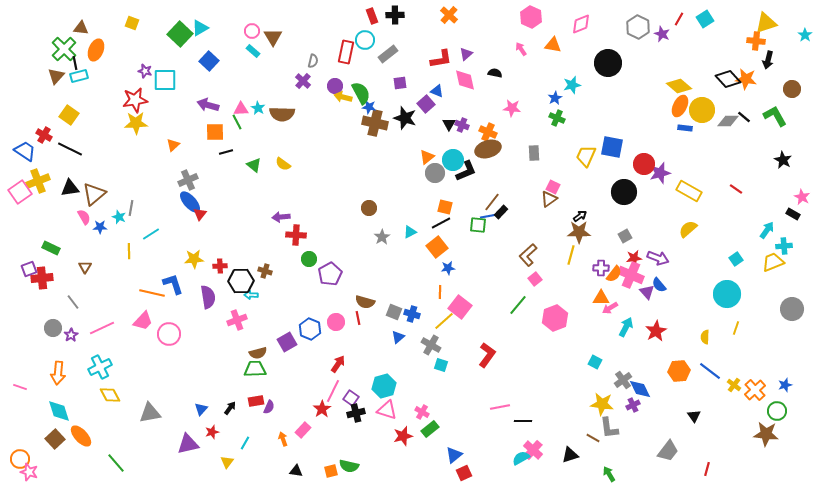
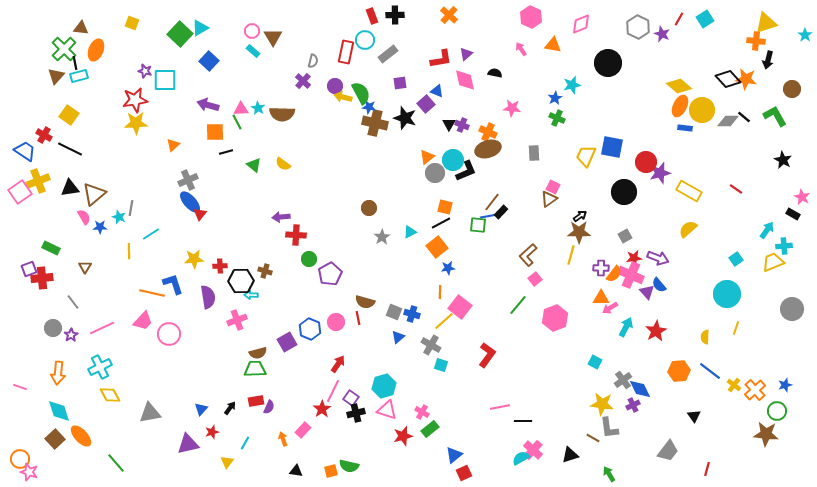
red circle at (644, 164): moved 2 px right, 2 px up
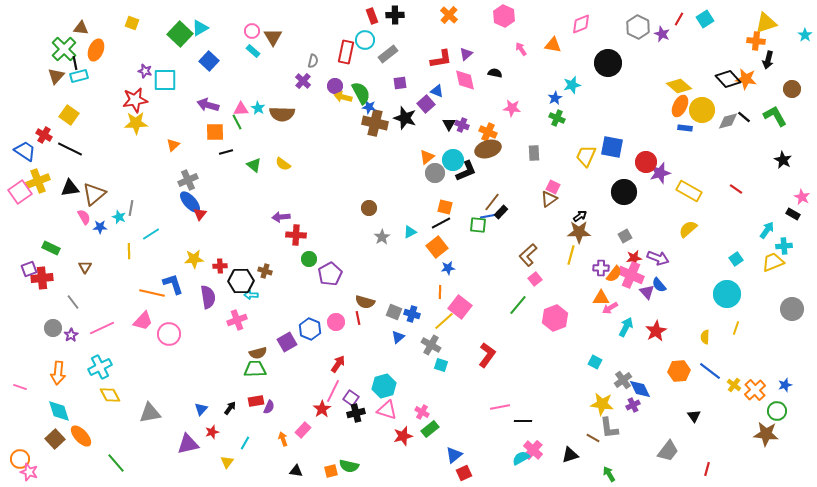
pink hexagon at (531, 17): moved 27 px left, 1 px up
gray diamond at (728, 121): rotated 15 degrees counterclockwise
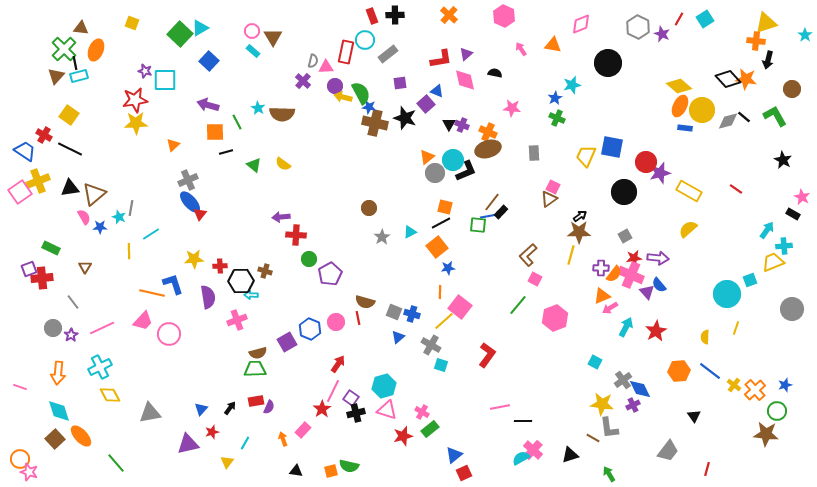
pink triangle at (241, 109): moved 85 px right, 42 px up
purple arrow at (658, 258): rotated 15 degrees counterclockwise
cyan square at (736, 259): moved 14 px right, 21 px down; rotated 16 degrees clockwise
pink square at (535, 279): rotated 24 degrees counterclockwise
orange triangle at (601, 298): moved 1 px right, 2 px up; rotated 24 degrees counterclockwise
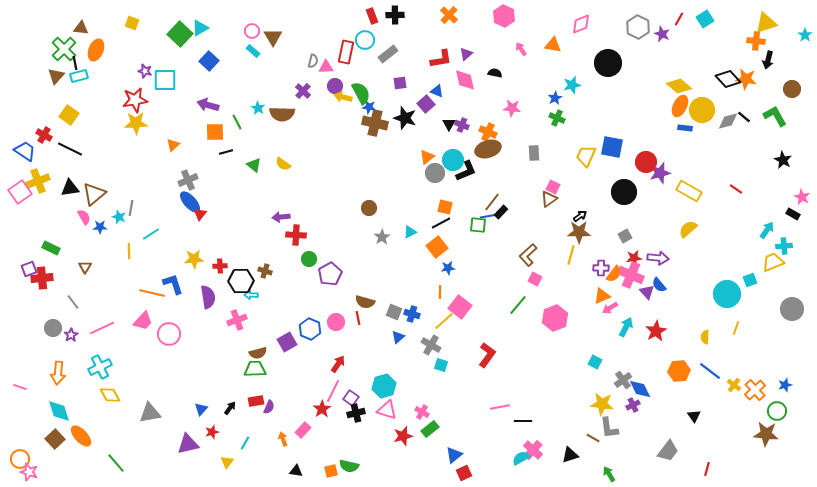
purple cross at (303, 81): moved 10 px down
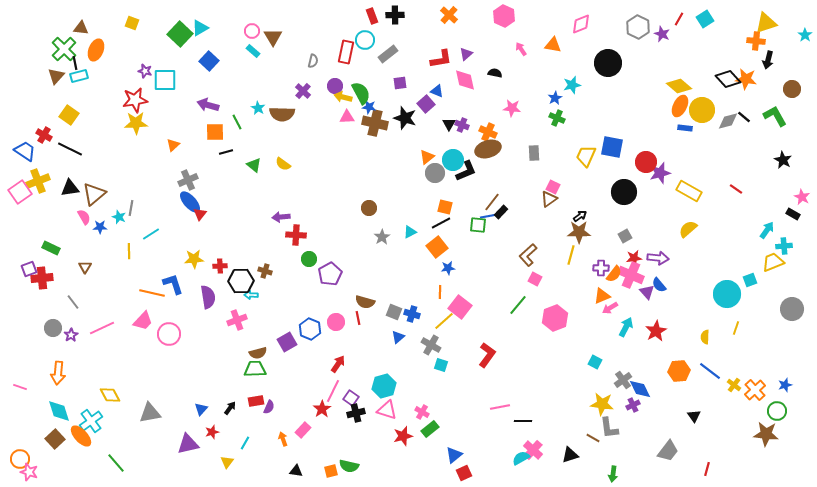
pink triangle at (326, 67): moved 21 px right, 50 px down
cyan cross at (100, 367): moved 9 px left, 54 px down; rotated 10 degrees counterclockwise
green arrow at (609, 474): moved 4 px right; rotated 140 degrees counterclockwise
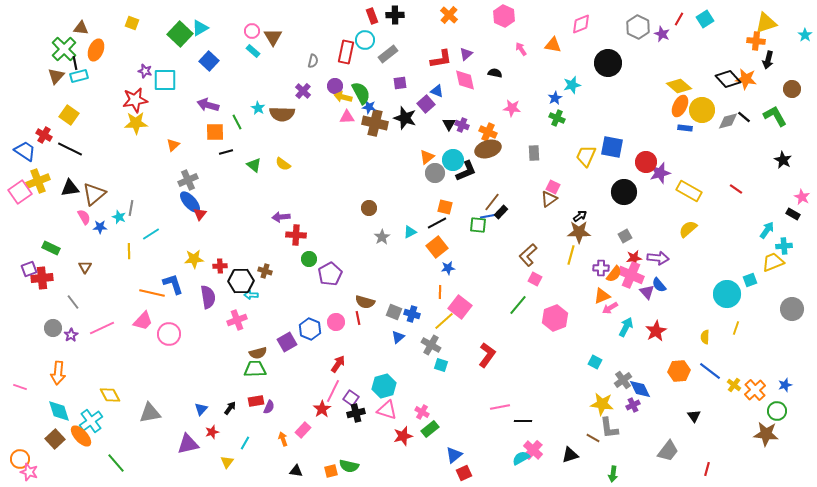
black line at (441, 223): moved 4 px left
